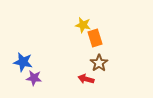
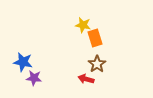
brown star: moved 2 px left, 1 px down
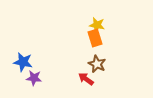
yellow star: moved 14 px right
brown star: rotated 12 degrees counterclockwise
red arrow: rotated 21 degrees clockwise
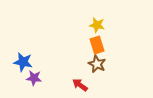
orange rectangle: moved 2 px right, 7 px down
red arrow: moved 6 px left, 6 px down
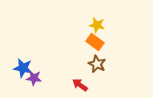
orange rectangle: moved 2 px left, 3 px up; rotated 36 degrees counterclockwise
blue star: moved 6 px down
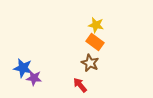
yellow star: moved 1 px left
brown star: moved 7 px left, 1 px up
red arrow: rotated 14 degrees clockwise
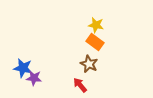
brown star: moved 1 px left, 1 px down
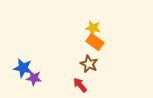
yellow star: moved 3 px left, 3 px down
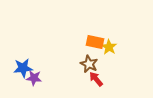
yellow star: moved 16 px right, 19 px down; rotated 21 degrees clockwise
orange rectangle: rotated 24 degrees counterclockwise
blue star: rotated 18 degrees counterclockwise
red arrow: moved 16 px right, 6 px up
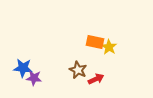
brown star: moved 11 px left, 6 px down
blue star: rotated 12 degrees clockwise
red arrow: rotated 105 degrees clockwise
